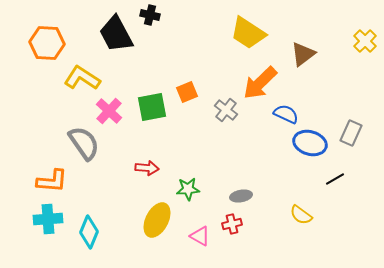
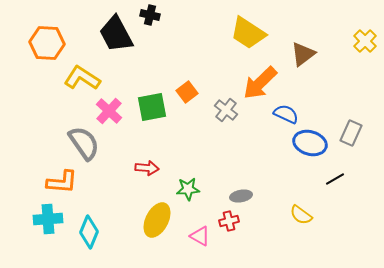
orange square: rotated 15 degrees counterclockwise
orange L-shape: moved 10 px right, 1 px down
red cross: moved 3 px left, 3 px up
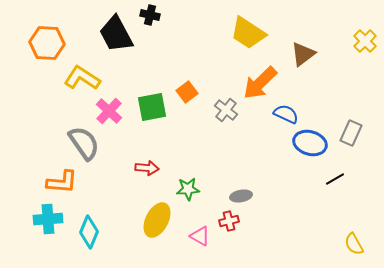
yellow semicircle: moved 53 px right, 29 px down; rotated 25 degrees clockwise
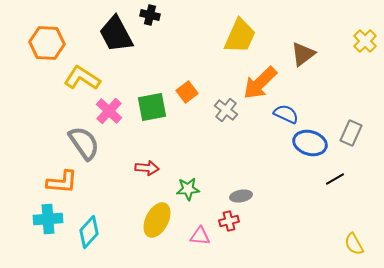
yellow trapezoid: moved 8 px left, 3 px down; rotated 99 degrees counterclockwise
cyan diamond: rotated 20 degrees clockwise
pink triangle: rotated 25 degrees counterclockwise
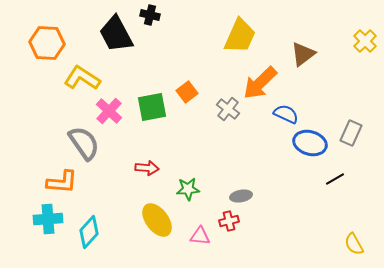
gray cross: moved 2 px right, 1 px up
yellow ellipse: rotated 64 degrees counterclockwise
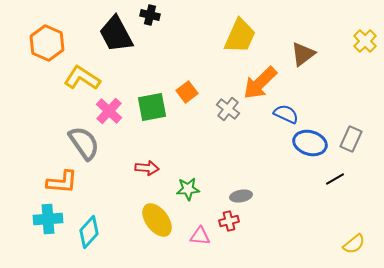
orange hexagon: rotated 20 degrees clockwise
gray rectangle: moved 6 px down
yellow semicircle: rotated 100 degrees counterclockwise
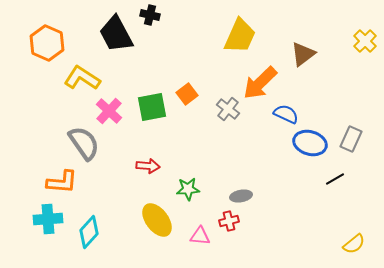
orange square: moved 2 px down
red arrow: moved 1 px right, 2 px up
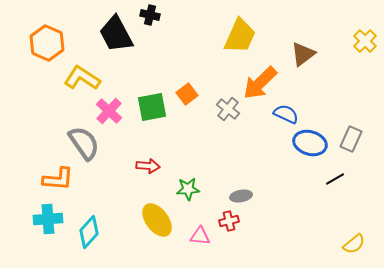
orange L-shape: moved 4 px left, 3 px up
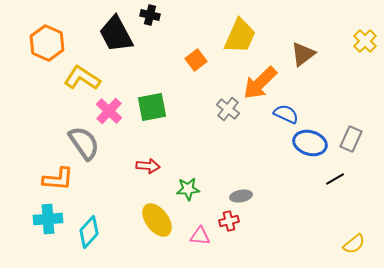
orange square: moved 9 px right, 34 px up
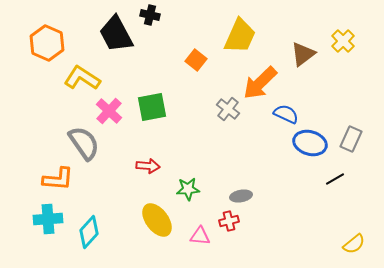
yellow cross: moved 22 px left
orange square: rotated 15 degrees counterclockwise
